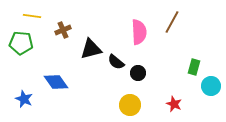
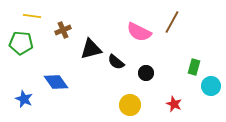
pink semicircle: rotated 120 degrees clockwise
black circle: moved 8 px right
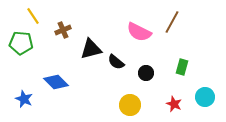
yellow line: moved 1 px right; rotated 48 degrees clockwise
green rectangle: moved 12 px left
blue diamond: rotated 10 degrees counterclockwise
cyan circle: moved 6 px left, 11 px down
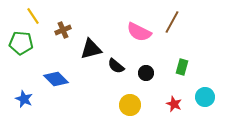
black semicircle: moved 4 px down
blue diamond: moved 3 px up
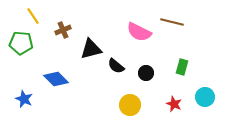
brown line: rotated 75 degrees clockwise
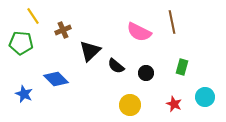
brown line: rotated 65 degrees clockwise
black triangle: moved 1 px left, 2 px down; rotated 30 degrees counterclockwise
blue star: moved 5 px up
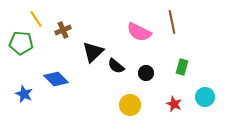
yellow line: moved 3 px right, 3 px down
black triangle: moved 3 px right, 1 px down
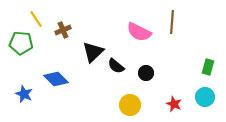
brown line: rotated 15 degrees clockwise
green rectangle: moved 26 px right
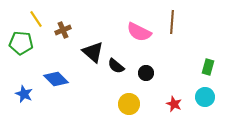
black triangle: rotated 35 degrees counterclockwise
yellow circle: moved 1 px left, 1 px up
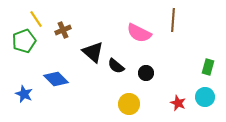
brown line: moved 1 px right, 2 px up
pink semicircle: moved 1 px down
green pentagon: moved 3 px right, 2 px up; rotated 25 degrees counterclockwise
red star: moved 4 px right, 1 px up
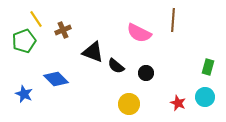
black triangle: rotated 20 degrees counterclockwise
